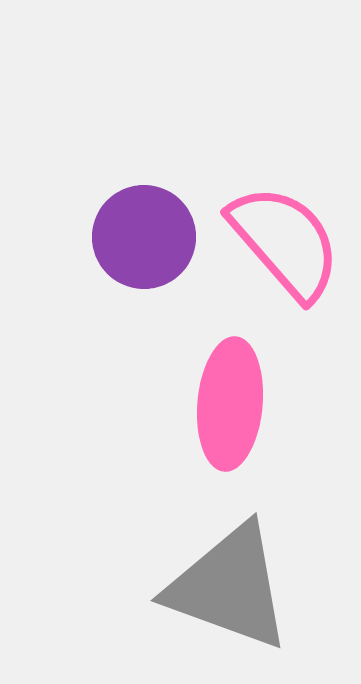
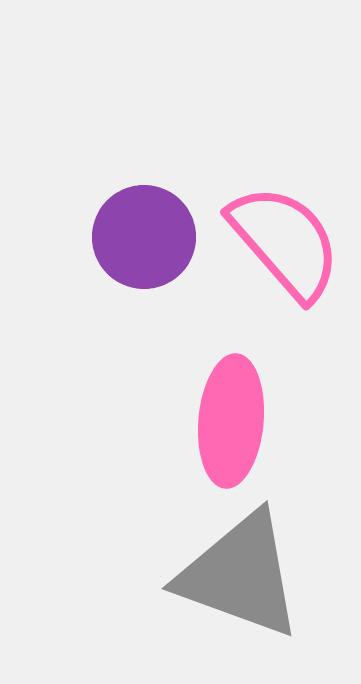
pink ellipse: moved 1 px right, 17 px down
gray triangle: moved 11 px right, 12 px up
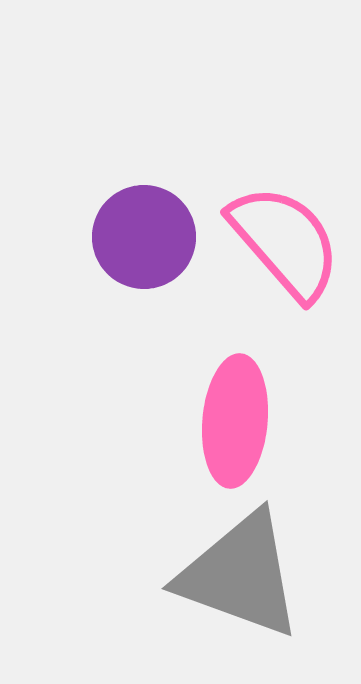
pink ellipse: moved 4 px right
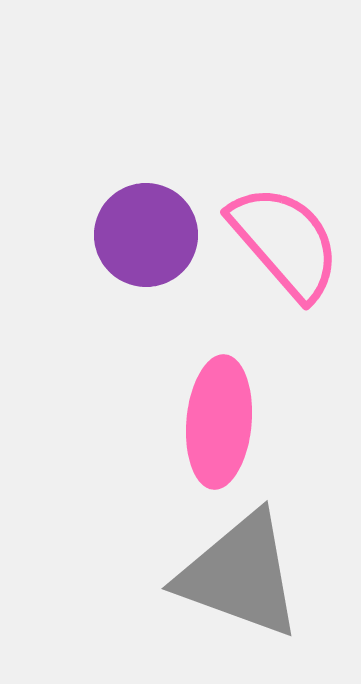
purple circle: moved 2 px right, 2 px up
pink ellipse: moved 16 px left, 1 px down
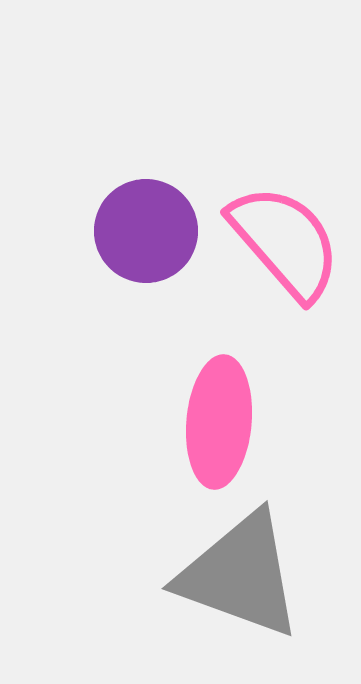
purple circle: moved 4 px up
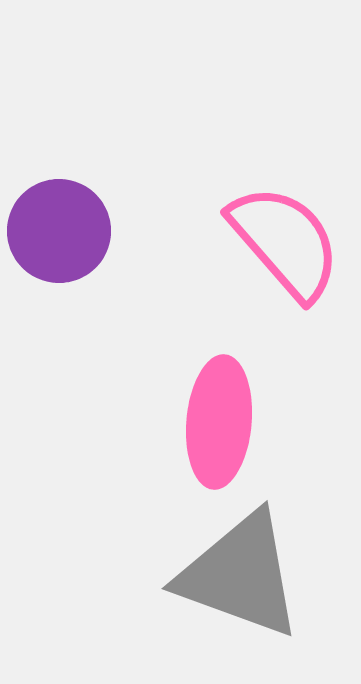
purple circle: moved 87 px left
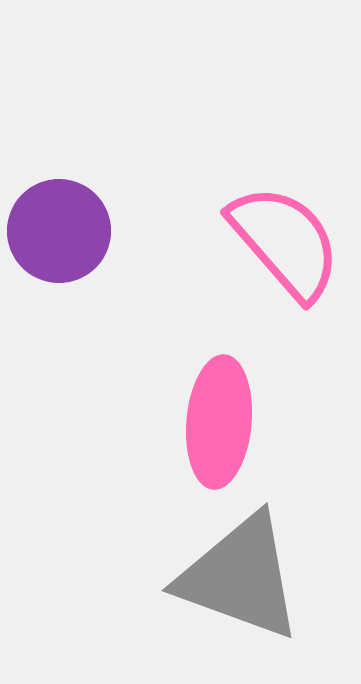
gray triangle: moved 2 px down
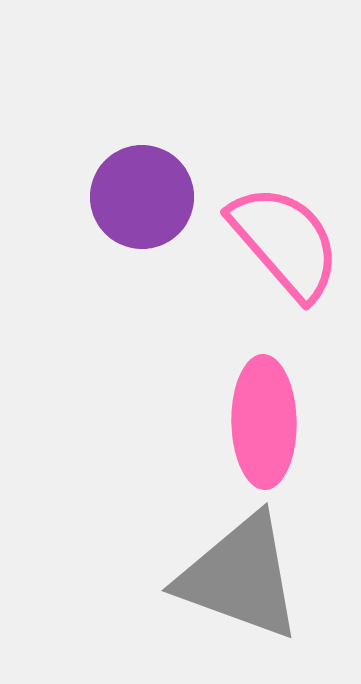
purple circle: moved 83 px right, 34 px up
pink ellipse: moved 45 px right; rotated 6 degrees counterclockwise
